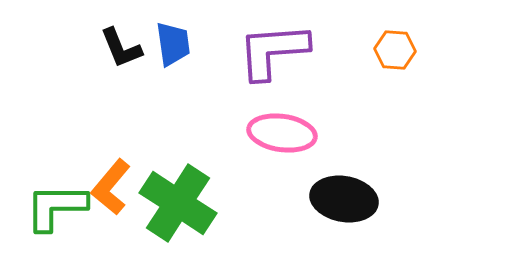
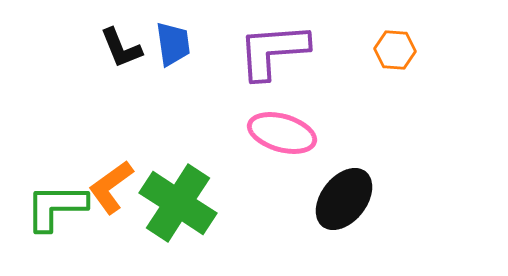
pink ellipse: rotated 8 degrees clockwise
orange L-shape: rotated 14 degrees clockwise
black ellipse: rotated 62 degrees counterclockwise
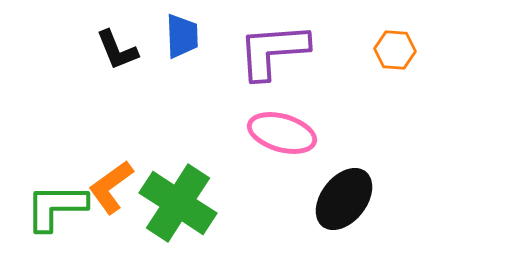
blue trapezoid: moved 9 px right, 8 px up; rotated 6 degrees clockwise
black L-shape: moved 4 px left, 2 px down
